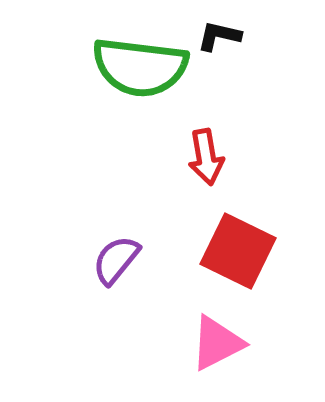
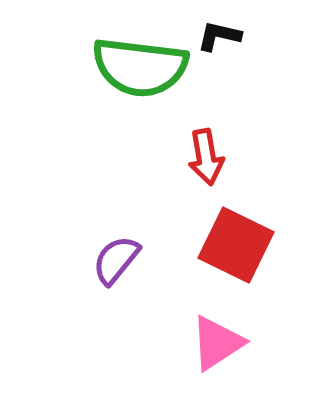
red square: moved 2 px left, 6 px up
pink triangle: rotated 6 degrees counterclockwise
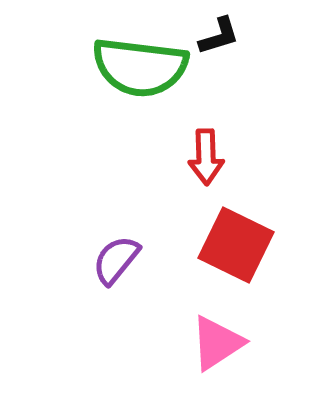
black L-shape: rotated 150 degrees clockwise
red arrow: rotated 8 degrees clockwise
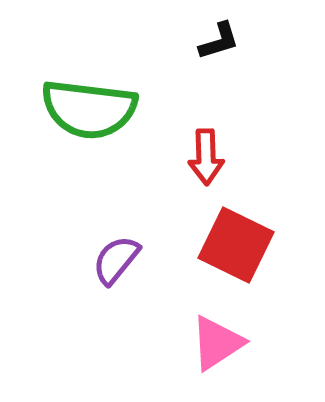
black L-shape: moved 5 px down
green semicircle: moved 51 px left, 42 px down
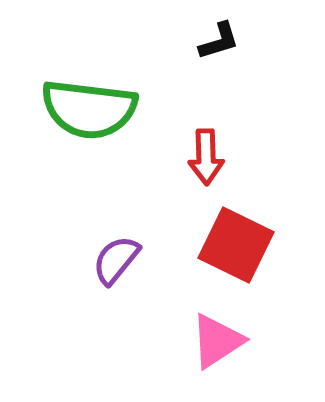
pink triangle: moved 2 px up
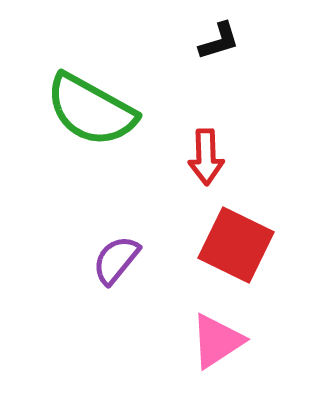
green semicircle: moved 2 px right, 1 px down; rotated 22 degrees clockwise
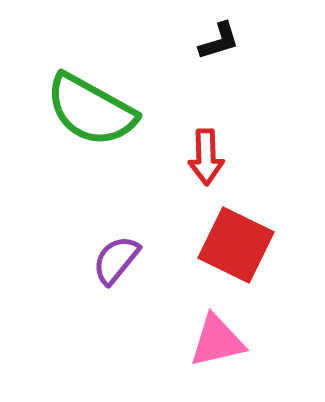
pink triangle: rotated 20 degrees clockwise
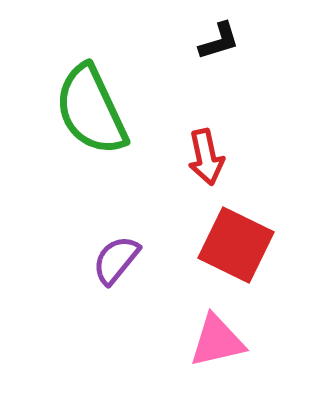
green semicircle: rotated 36 degrees clockwise
red arrow: rotated 10 degrees counterclockwise
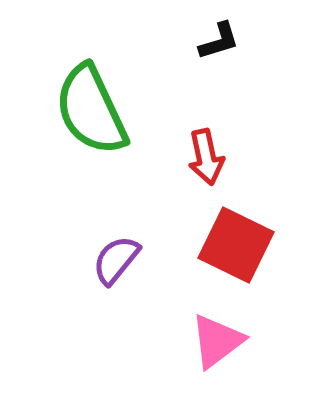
pink triangle: rotated 24 degrees counterclockwise
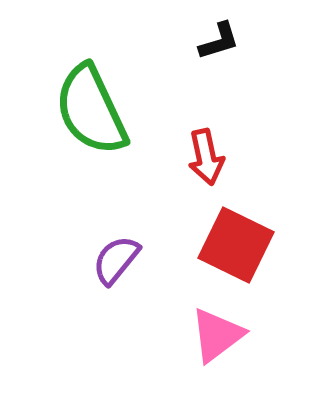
pink triangle: moved 6 px up
